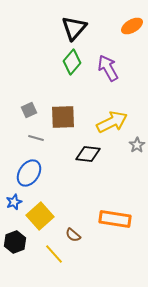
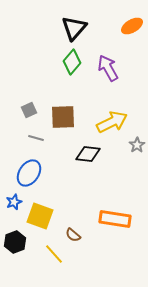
yellow square: rotated 28 degrees counterclockwise
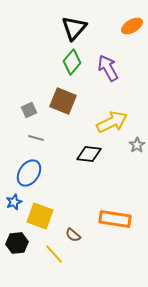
brown square: moved 16 px up; rotated 24 degrees clockwise
black diamond: moved 1 px right
black hexagon: moved 2 px right, 1 px down; rotated 15 degrees clockwise
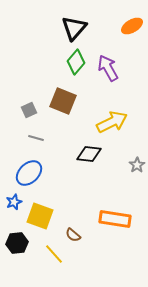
green diamond: moved 4 px right
gray star: moved 20 px down
blue ellipse: rotated 12 degrees clockwise
